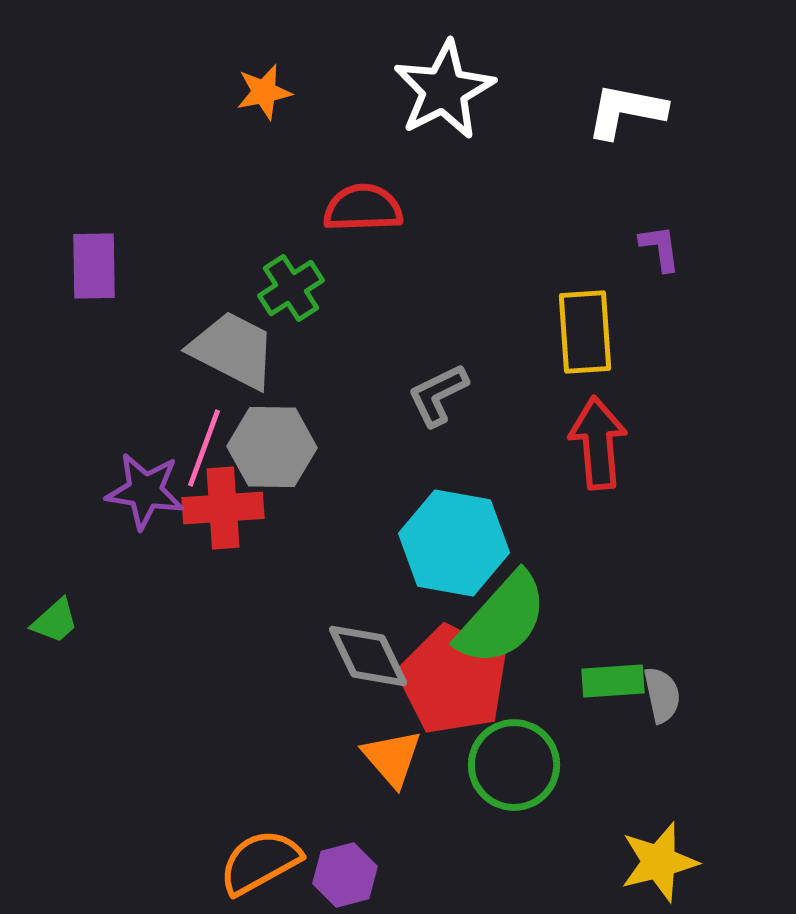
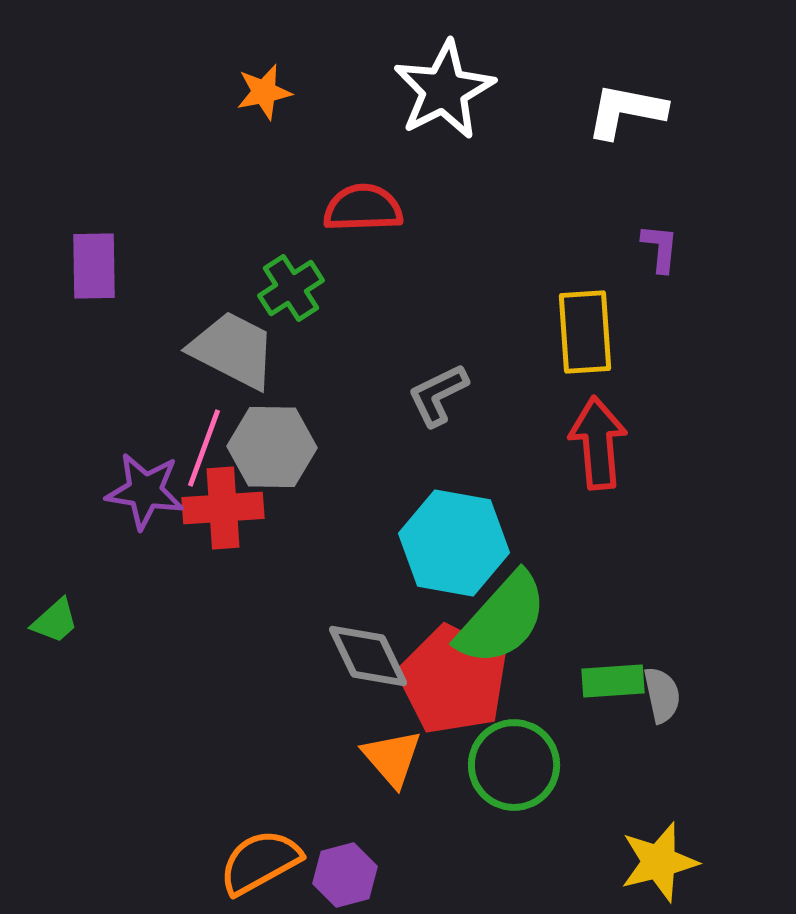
purple L-shape: rotated 14 degrees clockwise
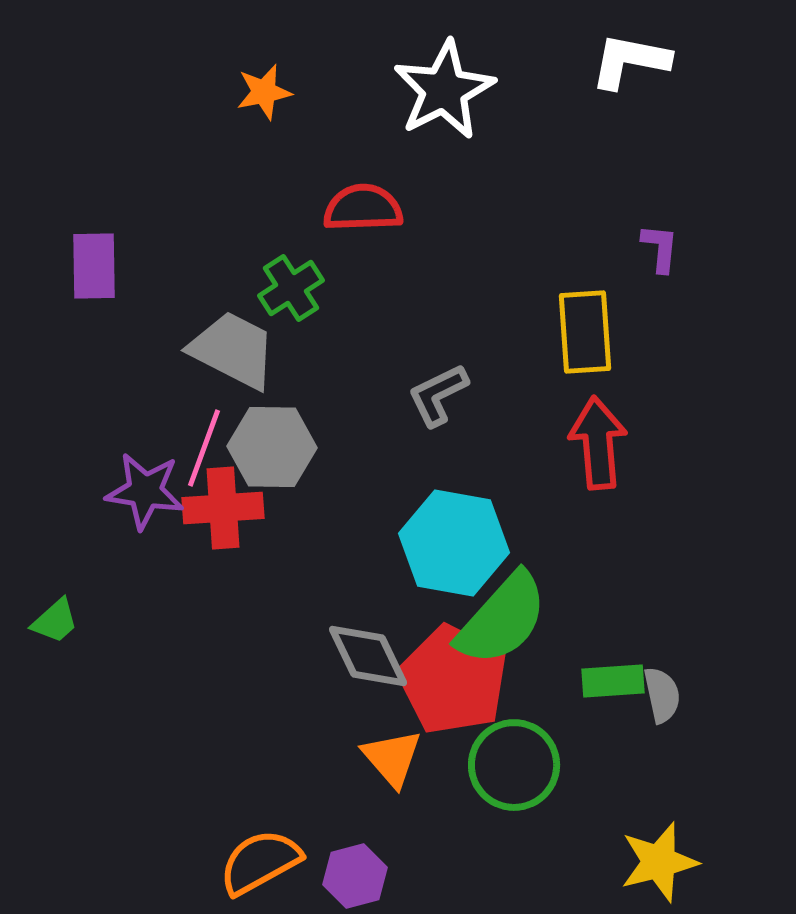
white L-shape: moved 4 px right, 50 px up
purple hexagon: moved 10 px right, 1 px down
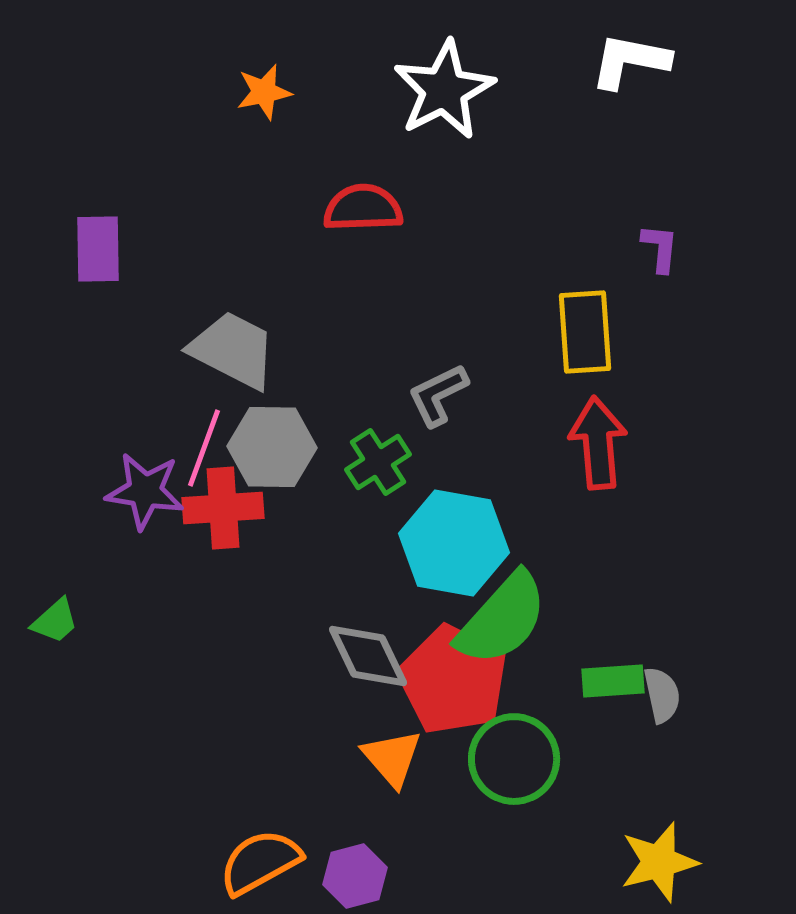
purple rectangle: moved 4 px right, 17 px up
green cross: moved 87 px right, 174 px down
green circle: moved 6 px up
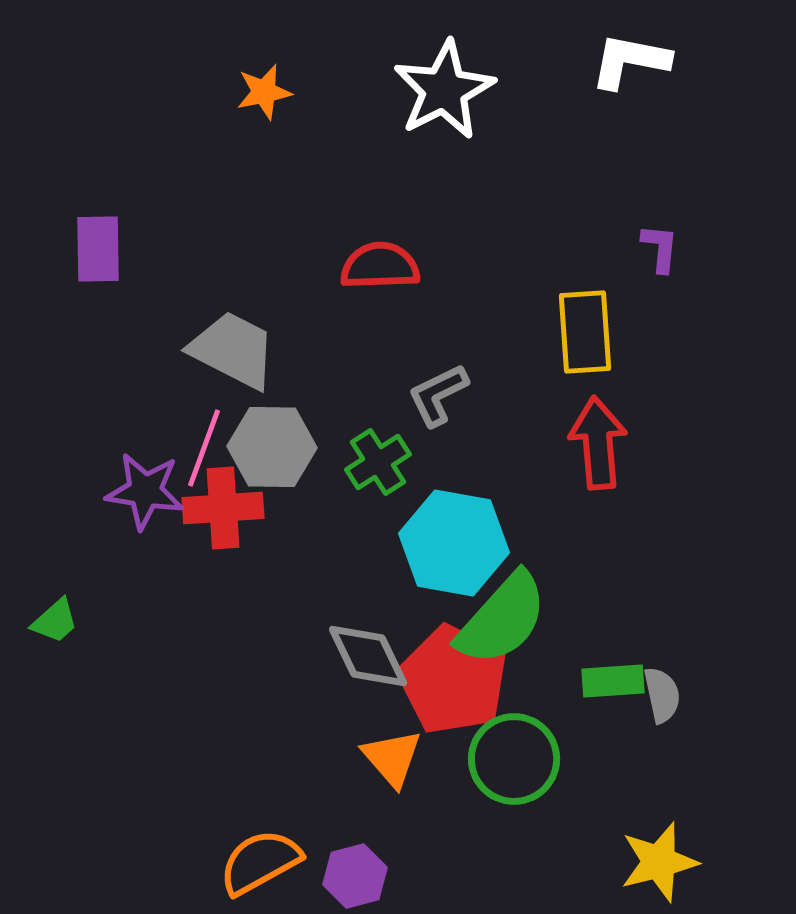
red semicircle: moved 17 px right, 58 px down
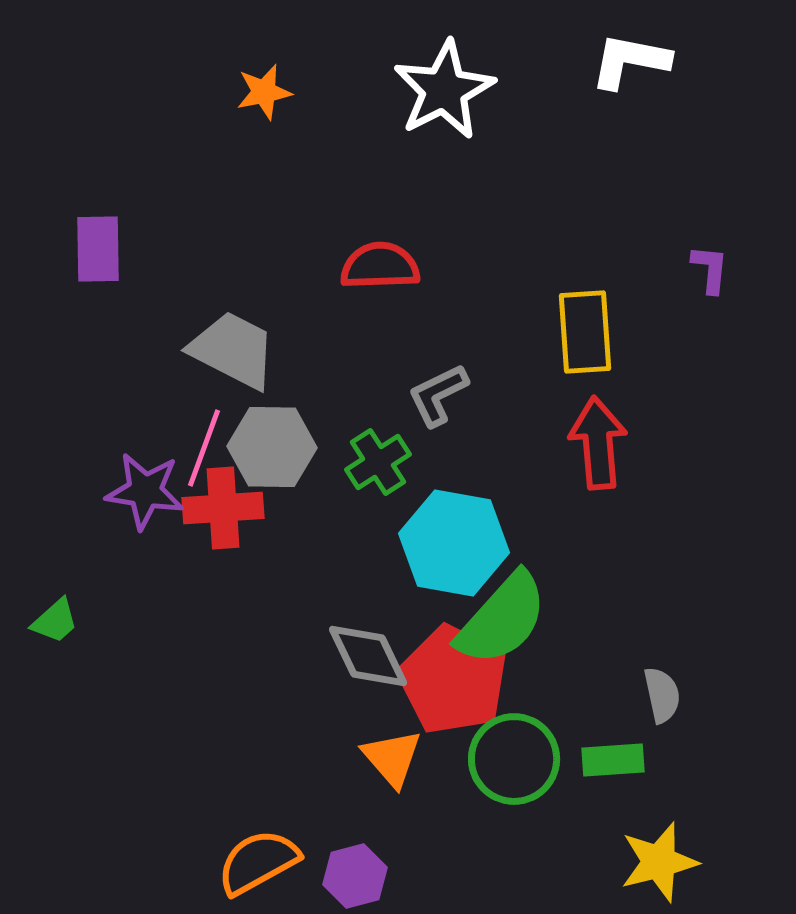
purple L-shape: moved 50 px right, 21 px down
green rectangle: moved 79 px down
orange semicircle: moved 2 px left
